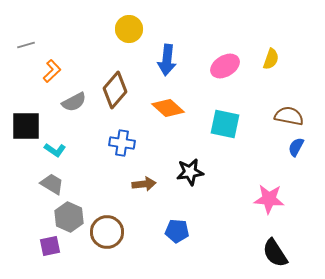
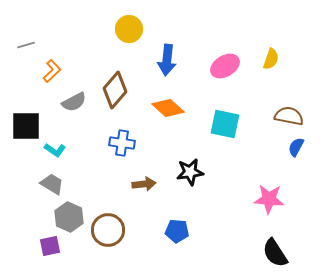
brown circle: moved 1 px right, 2 px up
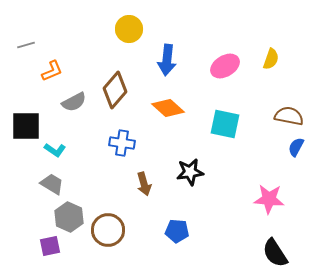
orange L-shape: rotated 20 degrees clockwise
brown arrow: rotated 80 degrees clockwise
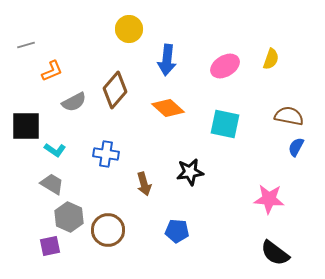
blue cross: moved 16 px left, 11 px down
black semicircle: rotated 20 degrees counterclockwise
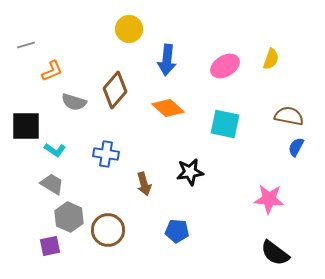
gray semicircle: rotated 45 degrees clockwise
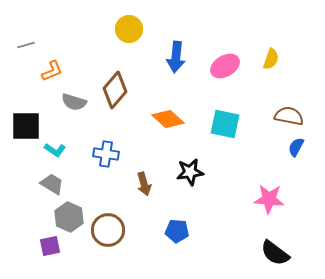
blue arrow: moved 9 px right, 3 px up
orange diamond: moved 11 px down
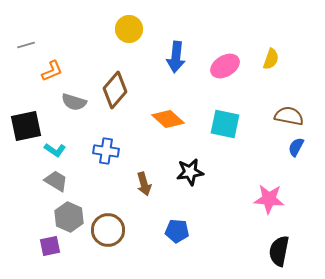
black square: rotated 12 degrees counterclockwise
blue cross: moved 3 px up
gray trapezoid: moved 4 px right, 3 px up
black semicircle: moved 4 px right, 2 px up; rotated 64 degrees clockwise
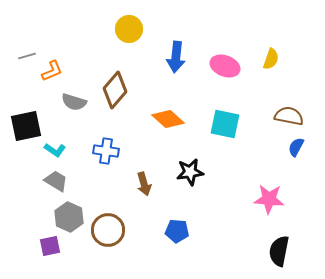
gray line: moved 1 px right, 11 px down
pink ellipse: rotated 52 degrees clockwise
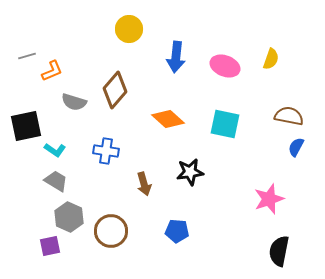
pink star: rotated 24 degrees counterclockwise
brown circle: moved 3 px right, 1 px down
